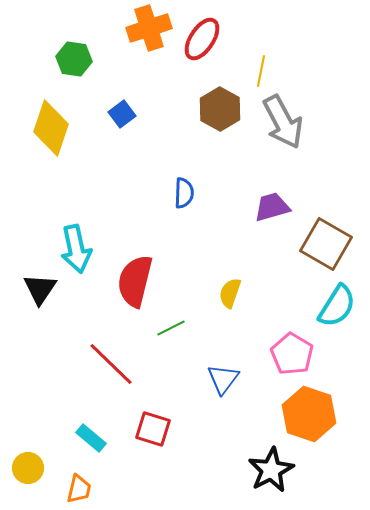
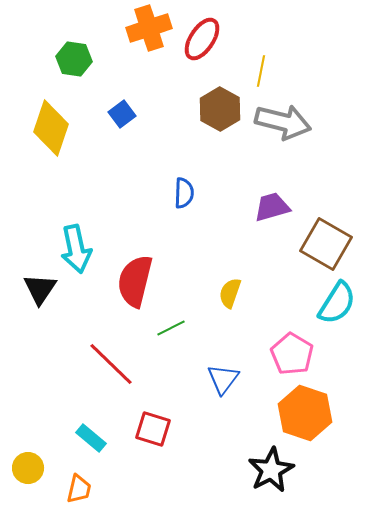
gray arrow: rotated 48 degrees counterclockwise
cyan semicircle: moved 3 px up
orange hexagon: moved 4 px left, 1 px up
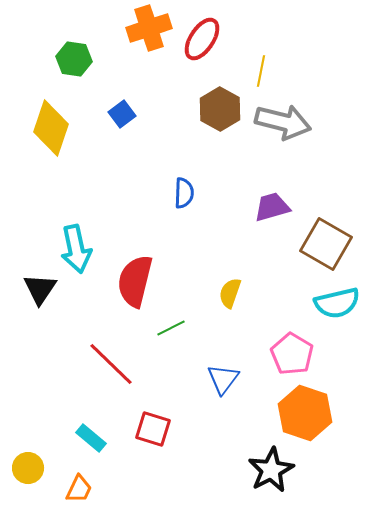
cyan semicircle: rotated 45 degrees clockwise
orange trapezoid: rotated 12 degrees clockwise
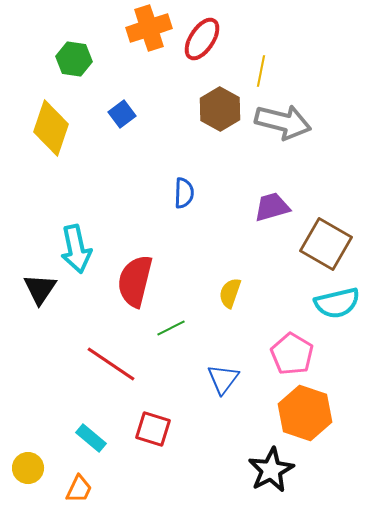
red line: rotated 10 degrees counterclockwise
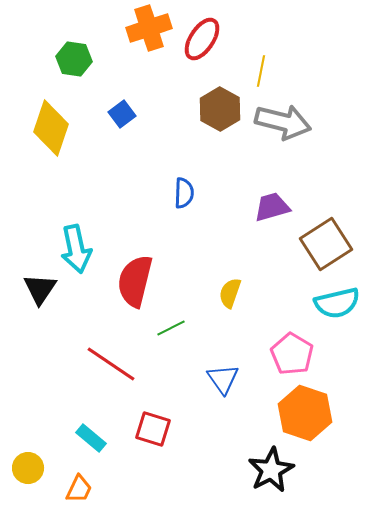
brown square: rotated 27 degrees clockwise
blue triangle: rotated 12 degrees counterclockwise
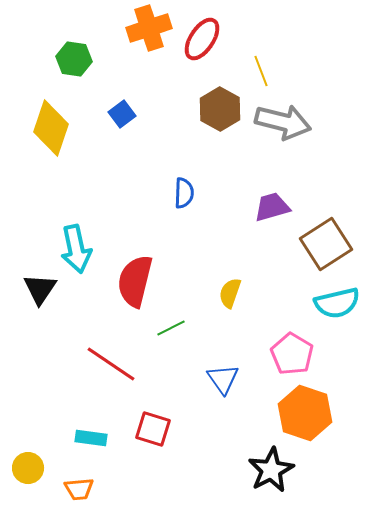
yellow line: rotated 32 degrees counterclockwise
cyan rectangle: rotated 32 degrees counterclockwise
orange trapezoid: rotated 60 degrees clockwise
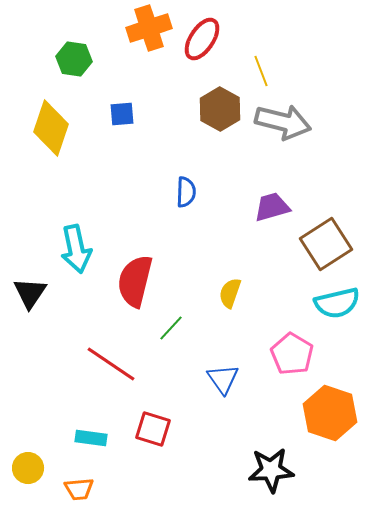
blue square: rotated 32 degrees clockwise
blue semicircle: moved 2 px right, 1 px up
black triangle: moved 10 px left, 4 px down
green line: rotated 20 degrees counterclockwise
orange hexagon: moved 25 px right
black star: rotated 24 degrees clockwise
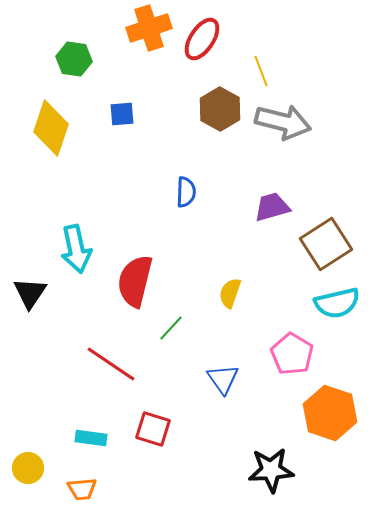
orange trapezoid: moved 3 px right
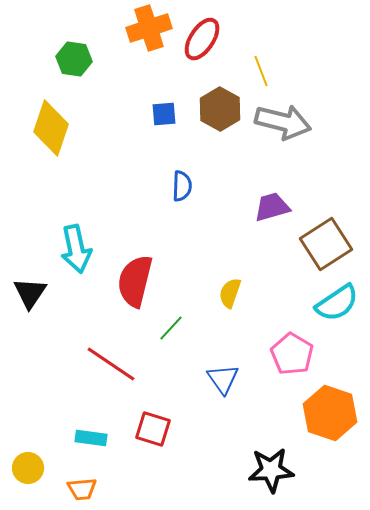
blue square: moved 42 px right
blue semicircle: moved 4 px left, 6 px up
cyan semicircle: rotated 21 degrees counterclockwise
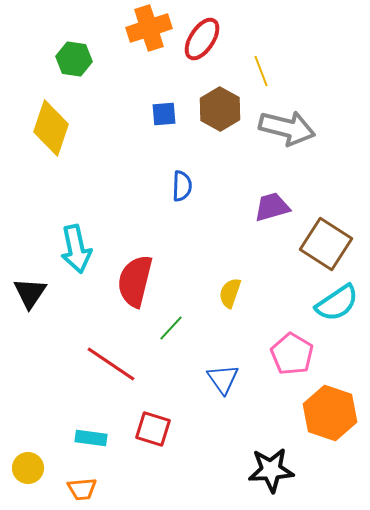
gray arrow: moved 4 px right, 6 px down
brown square: rotated 24 degrees counterclockwise
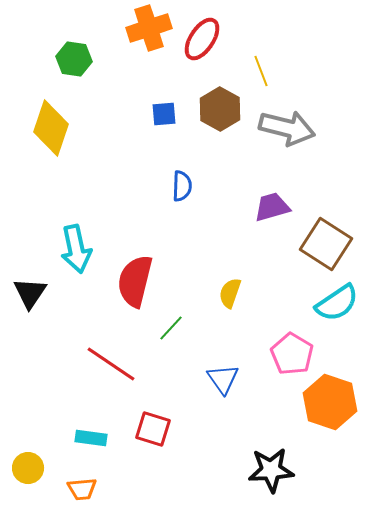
orange hexagon: moved 11 px up
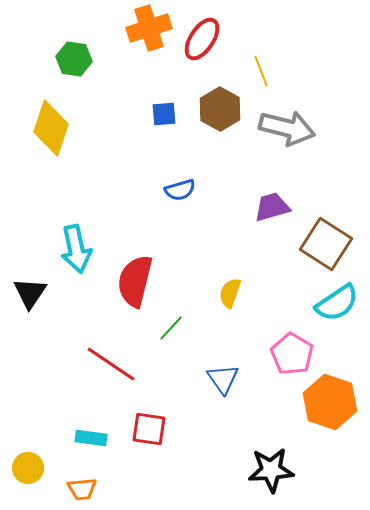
blue semicircle: moved 2 px left, 4 px down; rotated 72 degrees clockwise
red square: moved 4 px left; rotated 9 degrees counterclockwise
